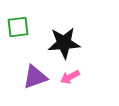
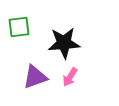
green square: moved 1 px right
pink arrow: rotated 30 degrees counterclockwise
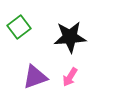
green square: rotated 30 degrees counterclockwise
black star: moved 6 px right, 6 px up
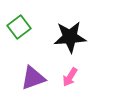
purple triangle: moved 2 px left, 1 px down
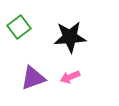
pink arrow: rotated 36 degrees clockwise
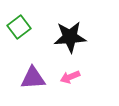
purple triangle: rotated 16 degrees clockwise
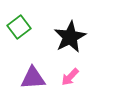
black star: rotated 24 degrees counterclockwise
pink arrow: rotated 24 degrees counterclockwise
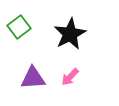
black star: moved 3 px up
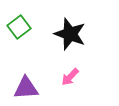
black star: rotated 24 degrees counterclockwise
purple triangle: moved 7 px left, 10 px down
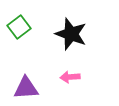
black star: moved 1 px right
pink arrow: rotated 42 degrees clockwise
